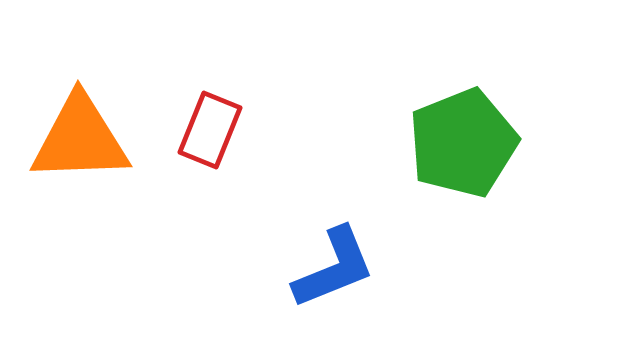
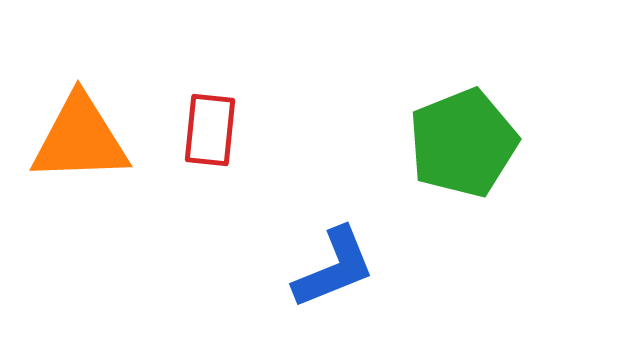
red rectangle: rotated 16 degrees counterclockwise
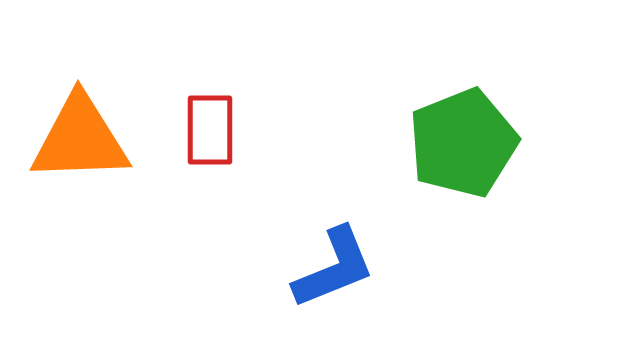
red rectangle: rotated 6 degrees counterclockwise
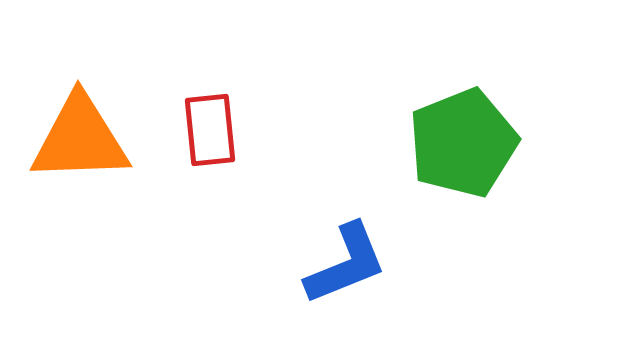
red rectangle: rotated 6 degrees counterclockwise
blue L-shape: moved 12 px right, 4 px up
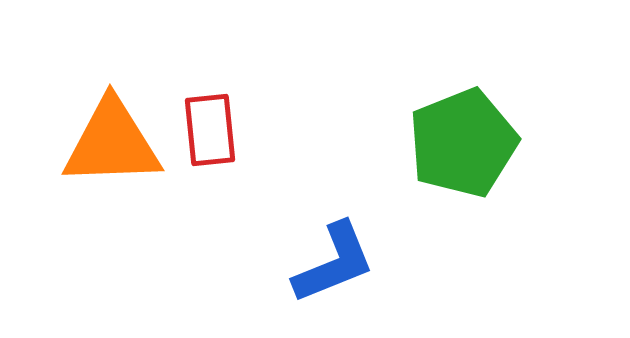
orange triangle: moved 32 px right, 4 px down
blue L-shape: moved 12 px left, 1 px up
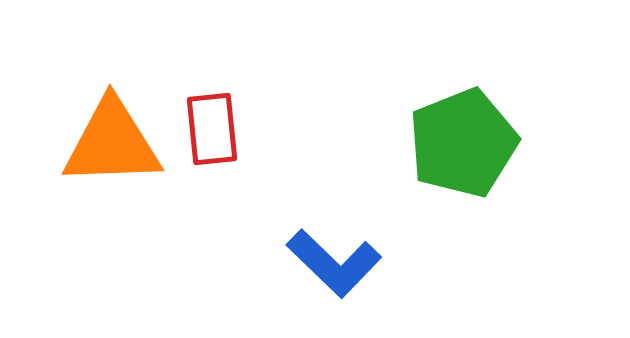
red rectangle: moved 2 px right, 1 px up
blue L-shape: rotated 66 degrees clockwise
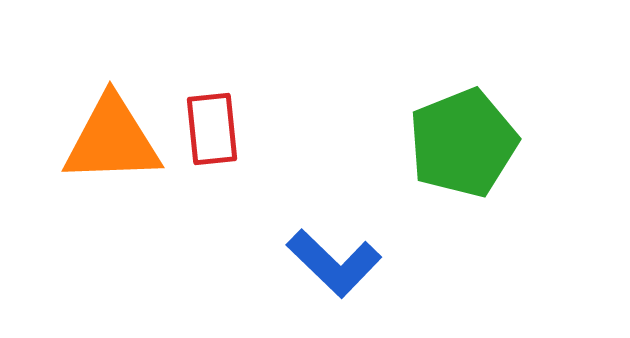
orange triangle: moved 3 px up
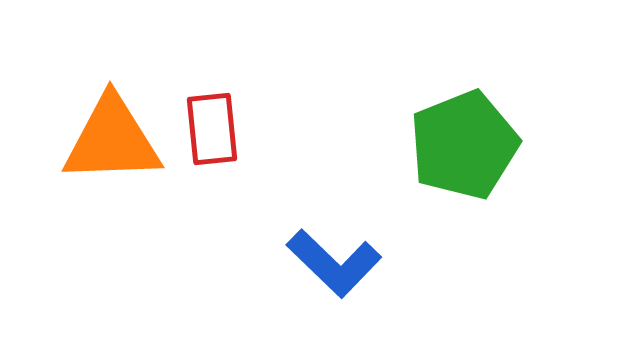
green pentagon: moved 1 px right, 2 px down
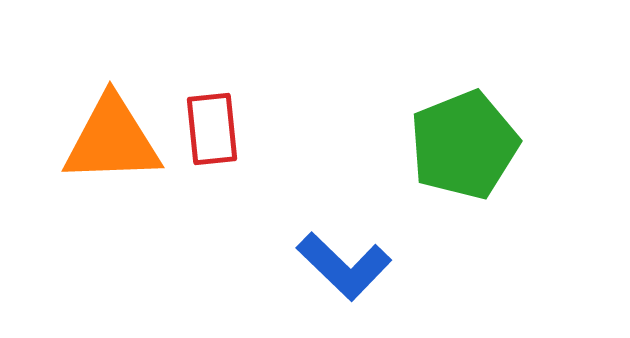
blue L-shape: moved 10 px right, 3 px down
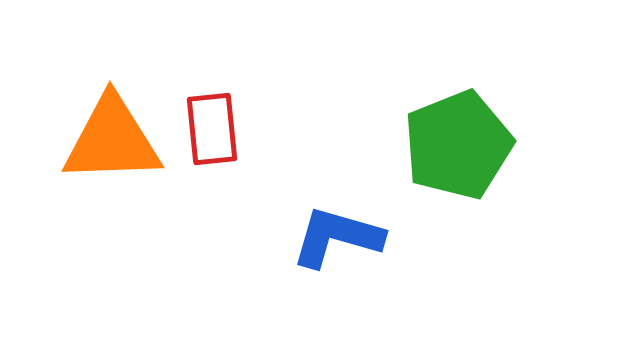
green pentagon: moved 6 px left
blue L-shape: moved 7 px left, 29 px up; rotated 152 degrees clockwise
